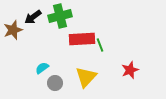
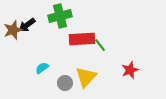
black arrow: moved 6 px left, 8 px down
green line: rotated 16 degrees counterclockwise
gray circle: moved 10 px right
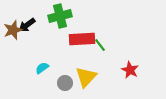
red star: rotated 24 degrees counterclockwise
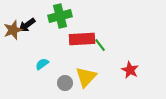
cyan semicircle: moved 4 px up
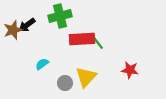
green line: moved 2 px left, 2 px up
red star: rotated 18 degrees counterclockwise
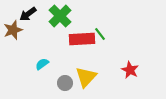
green cross: rotated 30 degrees counterclockwise
black arrow: moved 1 px right, 11 px up
green line: moved 2 px right, 9 px up
red star: rotated 18 degrees clockwise
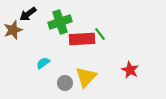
green cross: moved 6 px down; rotated 25 degrees clockwise
cyan semicircle: moved 1 px right, 1 px up
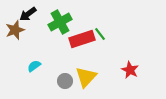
green cross: rotated 10 degrees counterclockwise
brown star: moved 2 px right
red rectangle: rotated 15 degrees counterclockwise
cyan semicircle: moved 9 px left, 3 px down
gray circle: moved 2 px up
